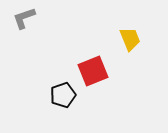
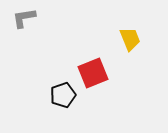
gray L-shape: rotated 10 degrees clockwise
red square: moved 2 px down
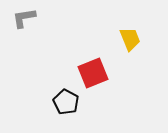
black pentagon: moved 3 px right, 7 px down; rotated 25 degrees counterclockwise
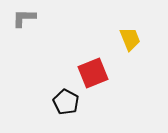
gray L-shape: rotated 10 degrees clockwise
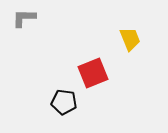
black pentagon: moved 2 px left; rotated 20 degrees counterclockwise
